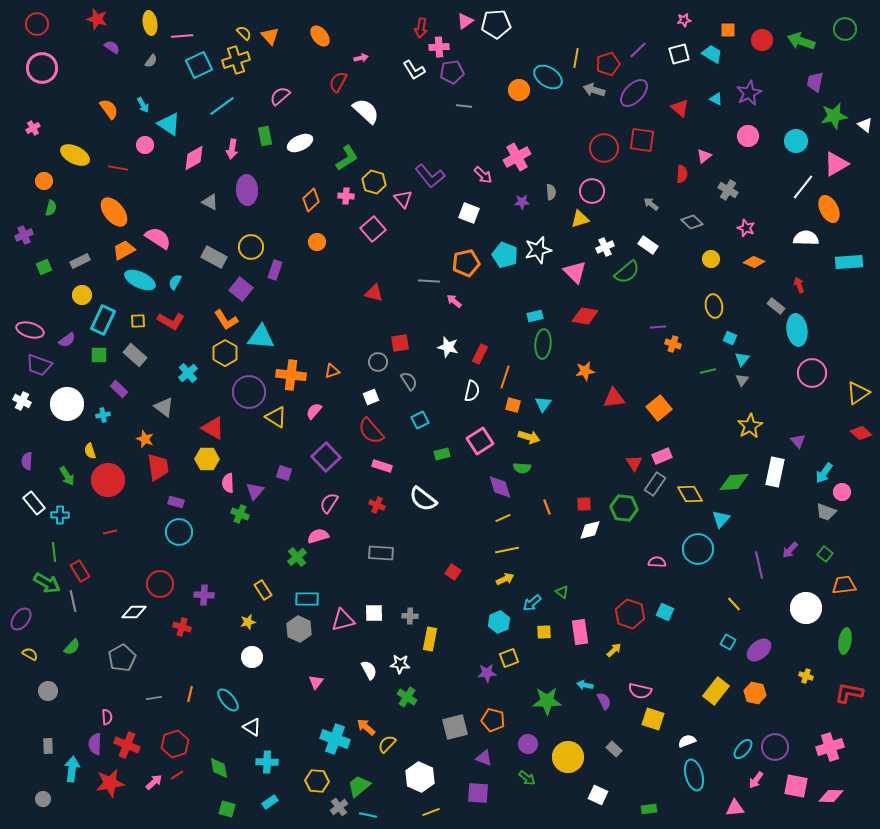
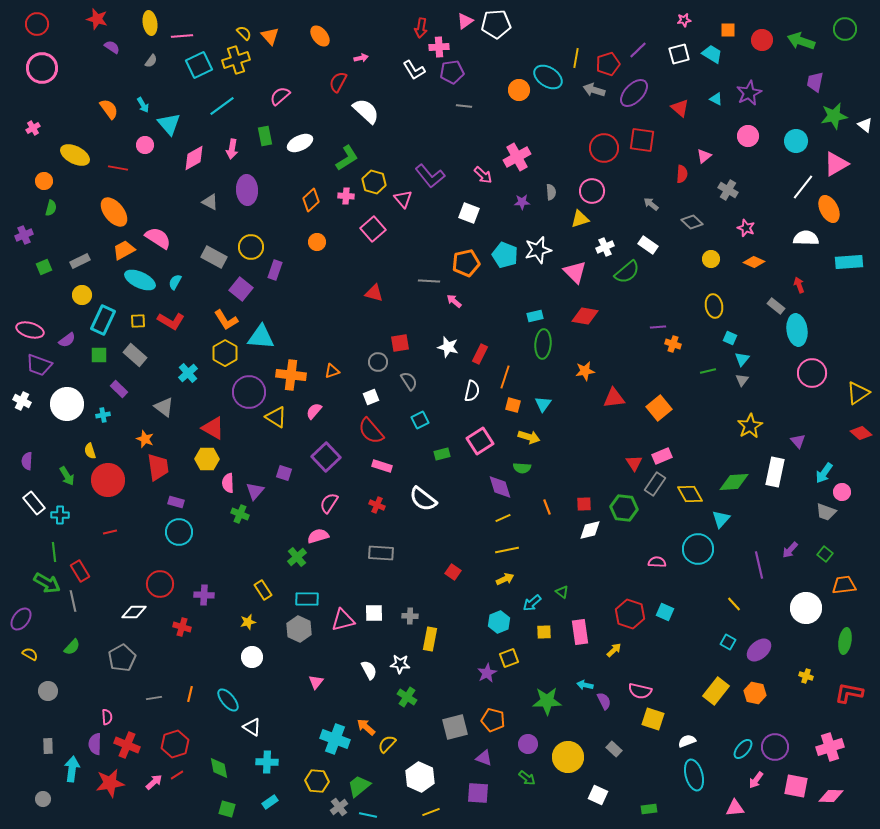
cyan triangle at (169, 124): rotated 15 degrees clockwise
purple star at (487, 673): rotated 24 degrees counterclockwise
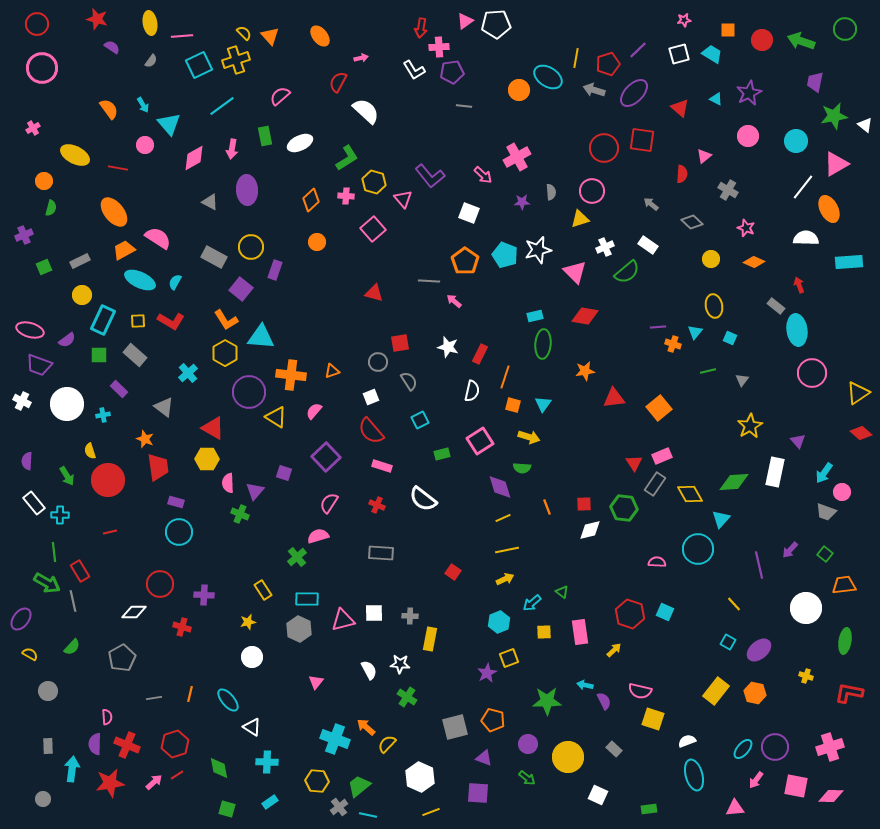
orange pentagon at (466, 263): moved 1 px left, 2 px up; rotated 24 degrees counterclockwise
cyan triangle at (742, 359): moved 47 px left, 27 px up
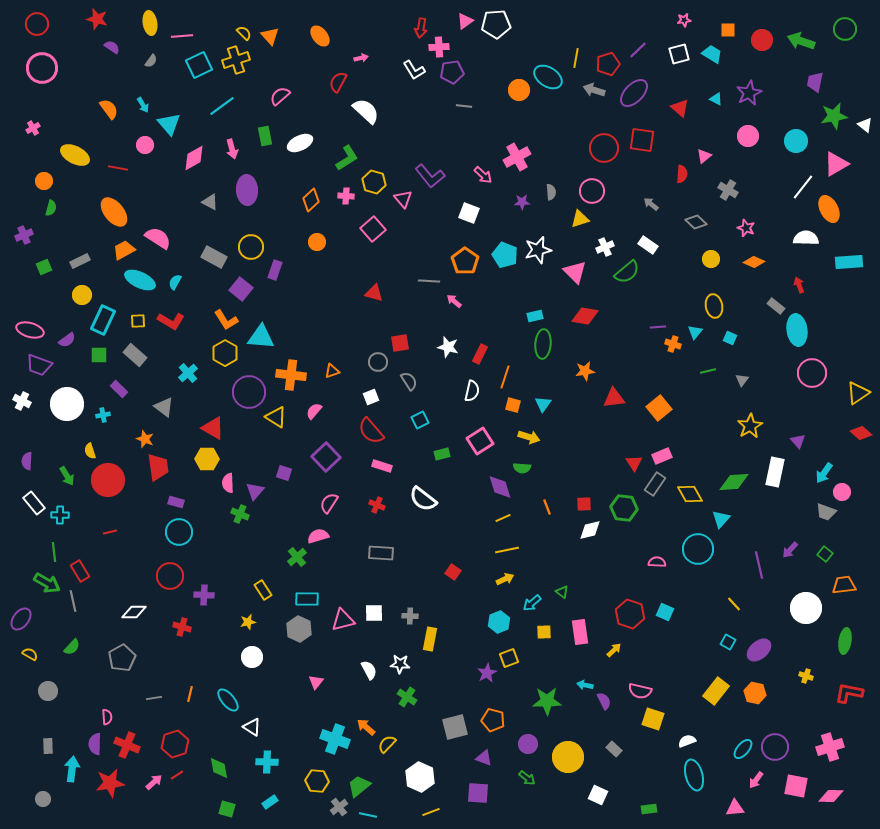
pink arrow at (232, 149): rotated 24 degrees counterclockwise
gray diamond at (692, 222): moved 4 px right
red circle at (160, 584): moved 10 px right, 8 px up
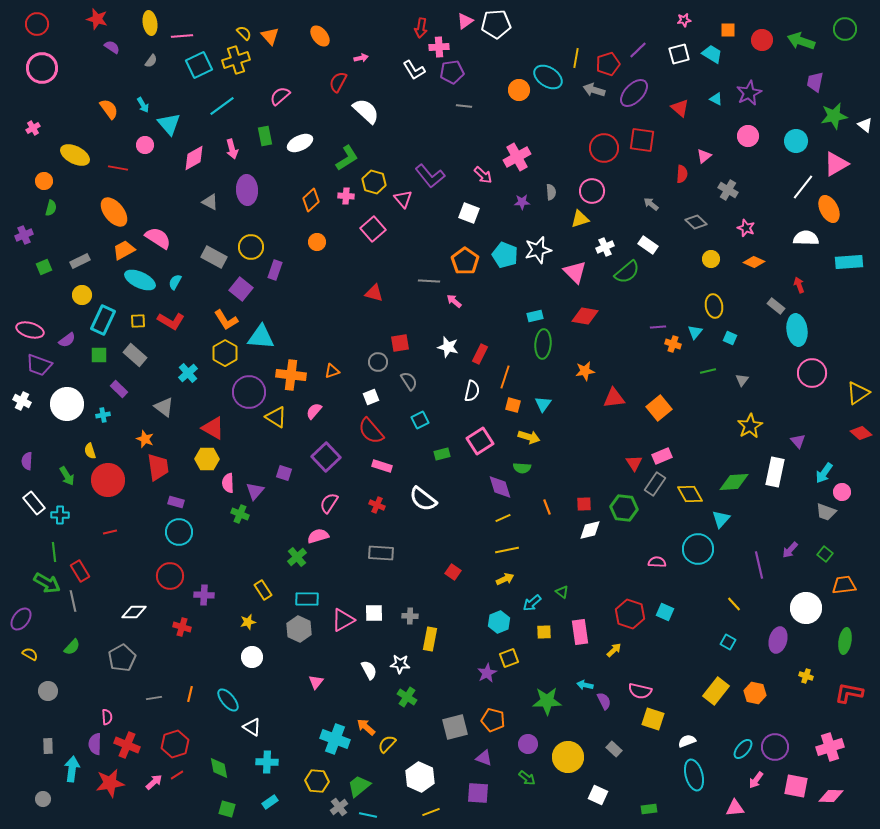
pink triangle at (343, 620): rotated 15 degrees counterclockwise
purple ellipse at (759, 650): moved 19 px right, 10 px up; rotated 35 degrees counterclockwise
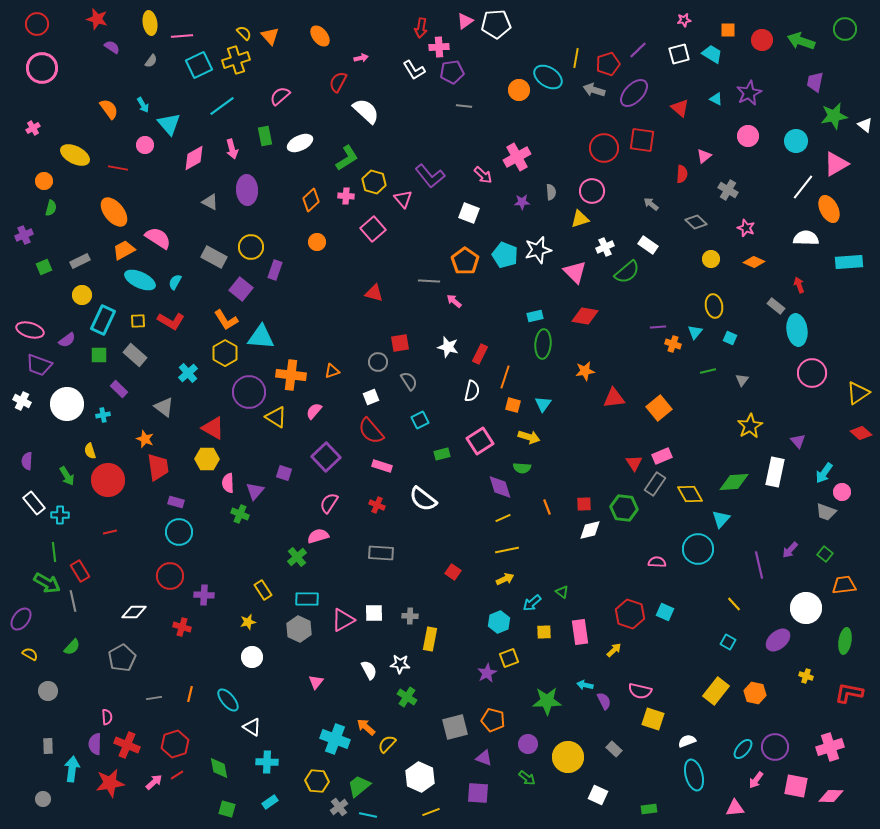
purple ellipse at (778, 640): rotated 35 degrees clockwise
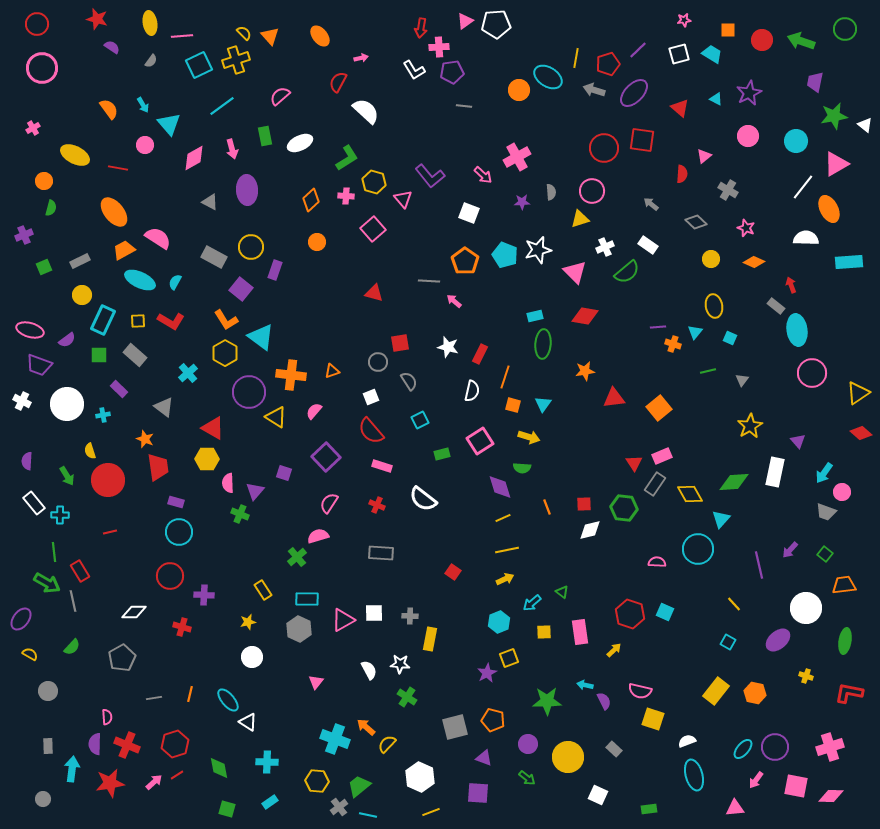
red arrow at (799, 285): moved 8 px left
cyan triangle at (261, 337): rotated 32 degrees clockwise
white triangle at (252, 727): moved 4 px left, 5 px up
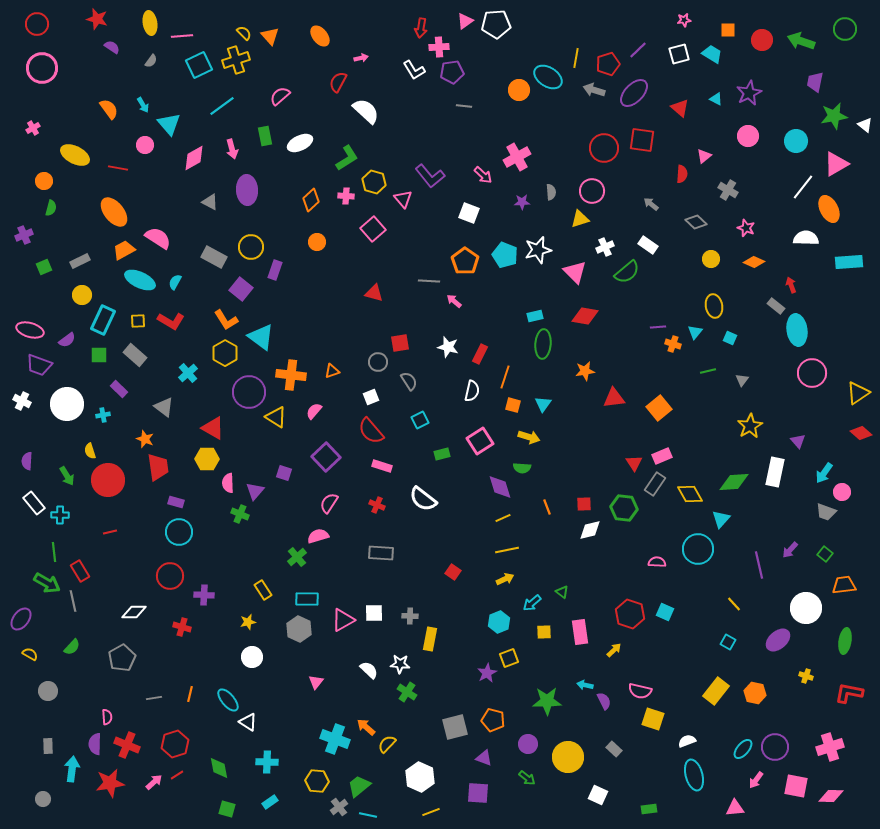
white semicircle at (369, 670): rotated 18 degrees counterclockwise
green cross at (407, 697): moved 5 px up
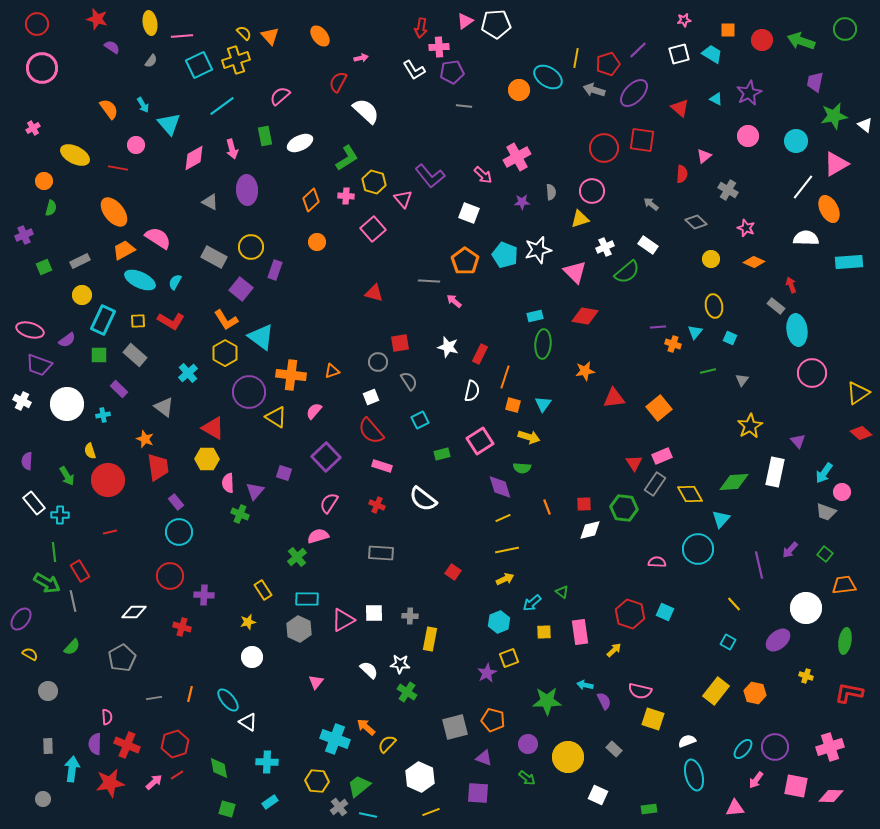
pink circle at (145, 145): moved 9 px left
purple rectangle at (176, 502): rotated 35 degrees clockwise
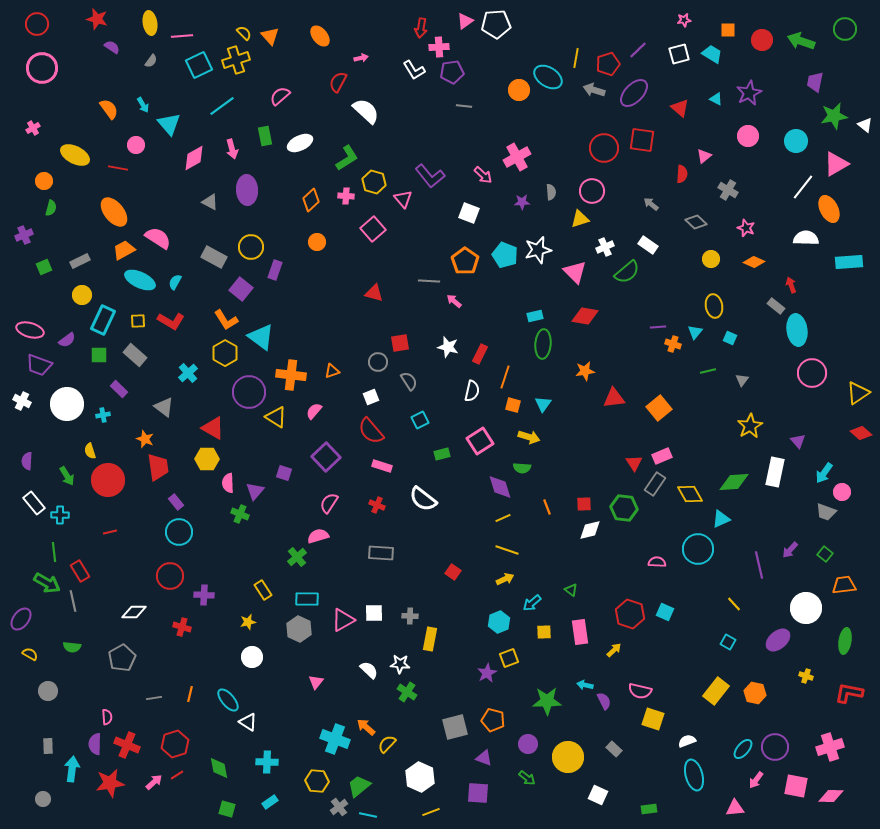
cyan triangle at (721, 519): rotated 24 degrees clockwise
yellow line at (507, 550): rotated 30 degrees clockwise
green triangle at (562, 592): moved 9 px right, 2 px up
green semicircle at (72, 647): rotated 54 degrees clockwise
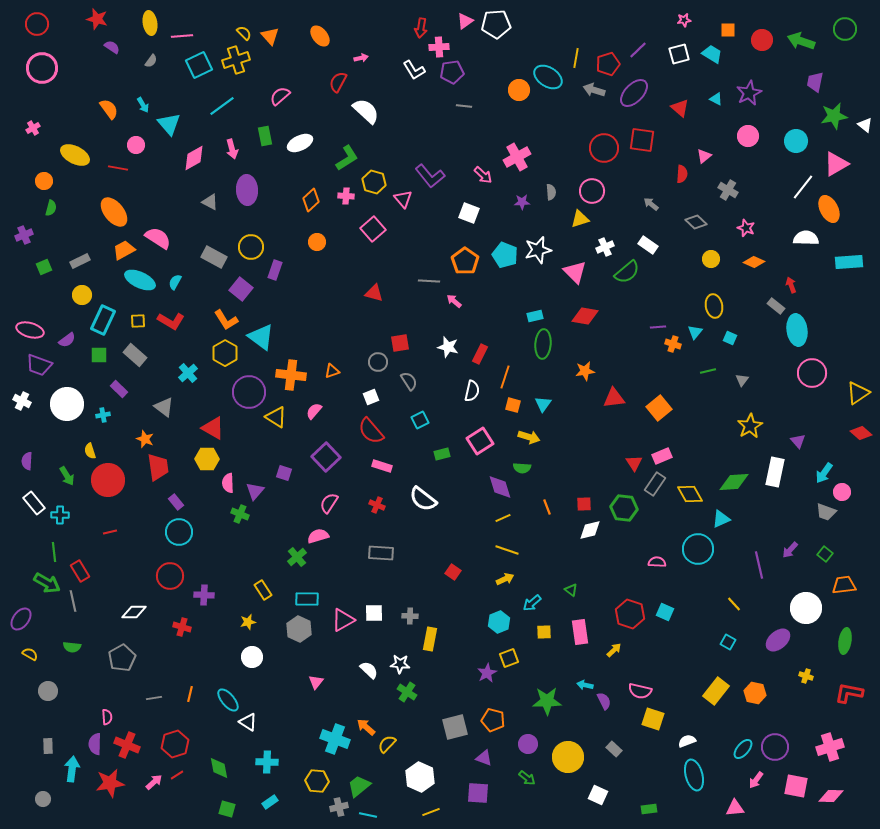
gray cross at (339, 807): rotated 24 degrees clockwise
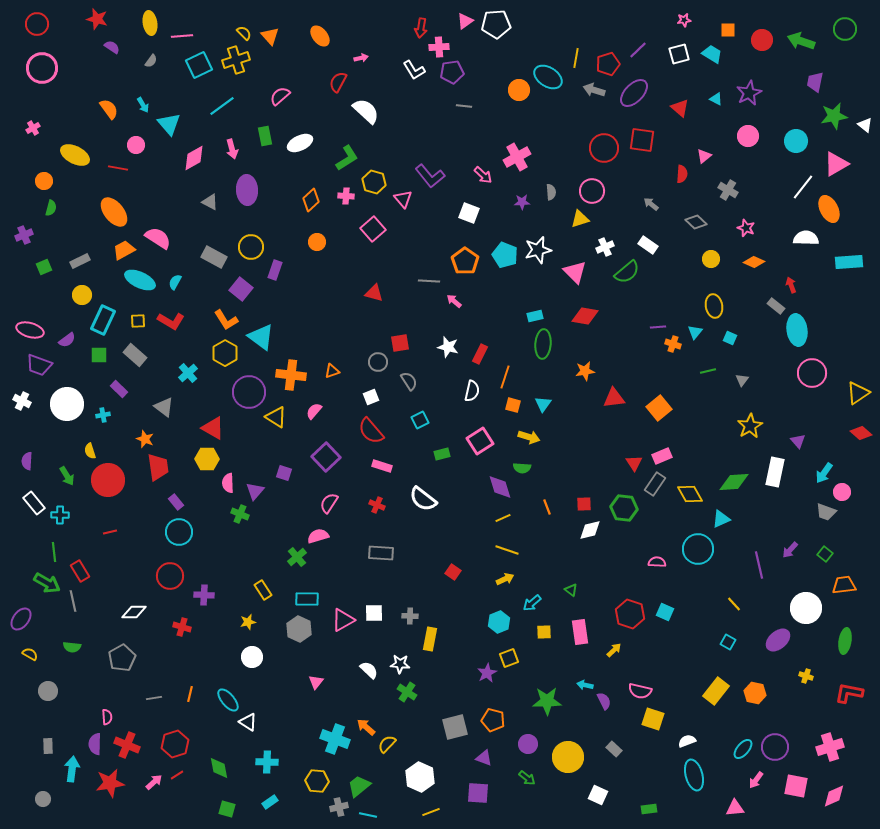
pink diamond at (831, 796): moved 3 px right; rotated 25 degrees counterclockwise
